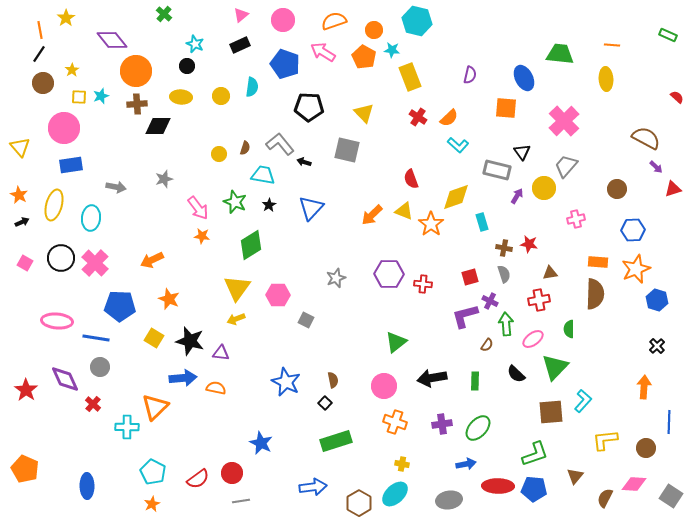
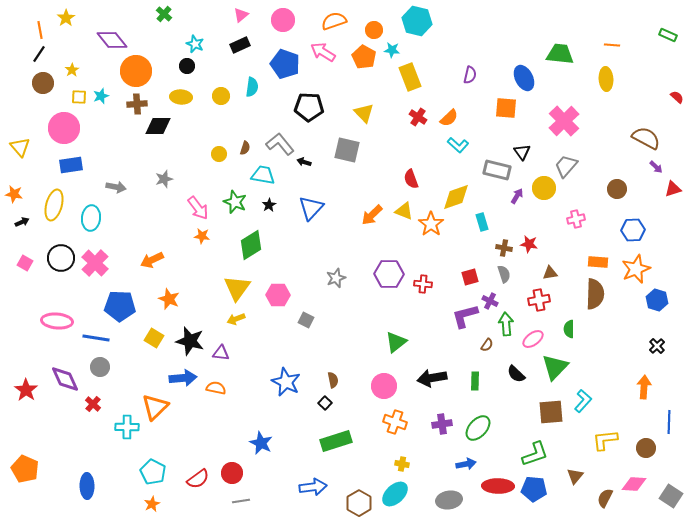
orange star at (19, 195): moved 5 px left, 1 px up; rotated 18 degrees counterclockwise
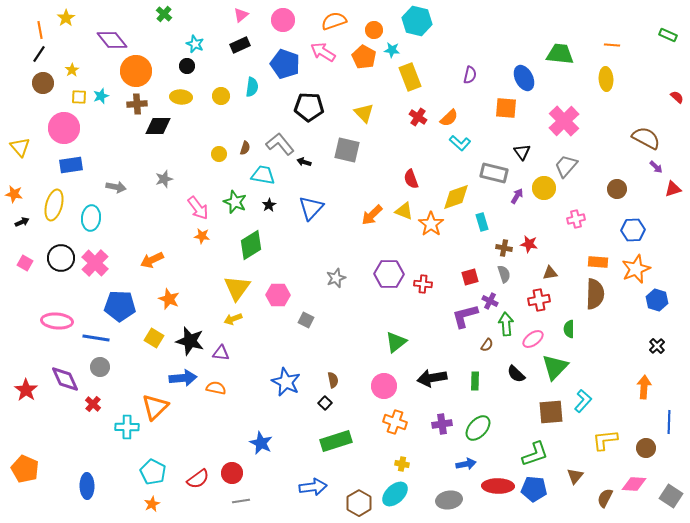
cyan L-shape at (458, 145): moved 2 px right, 2 px up
gray rectangle at (497, 170): moved 3 px left, 3 px down
yellow arrow at (236, 319): moved 3 px left
